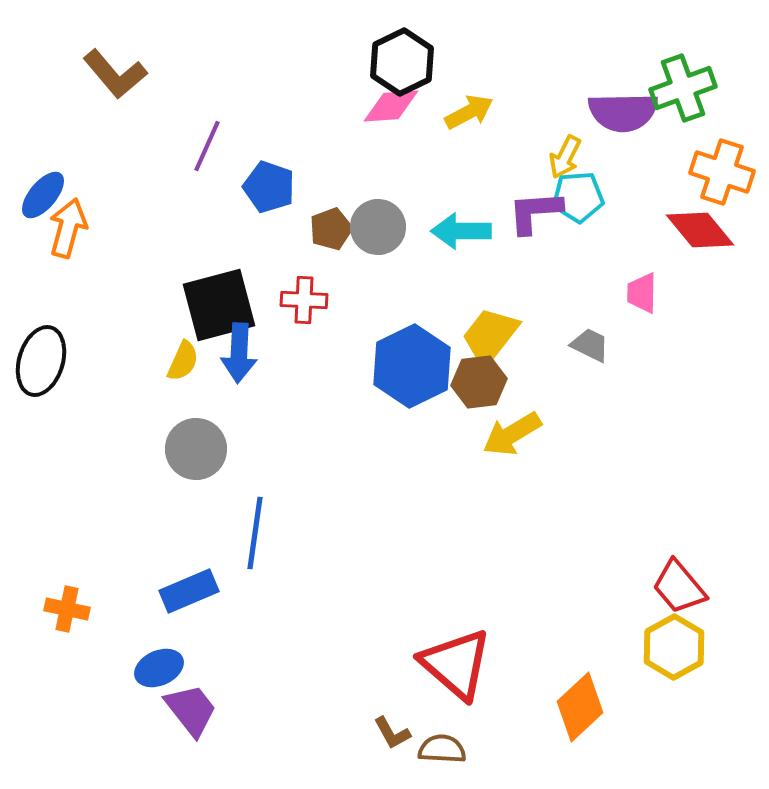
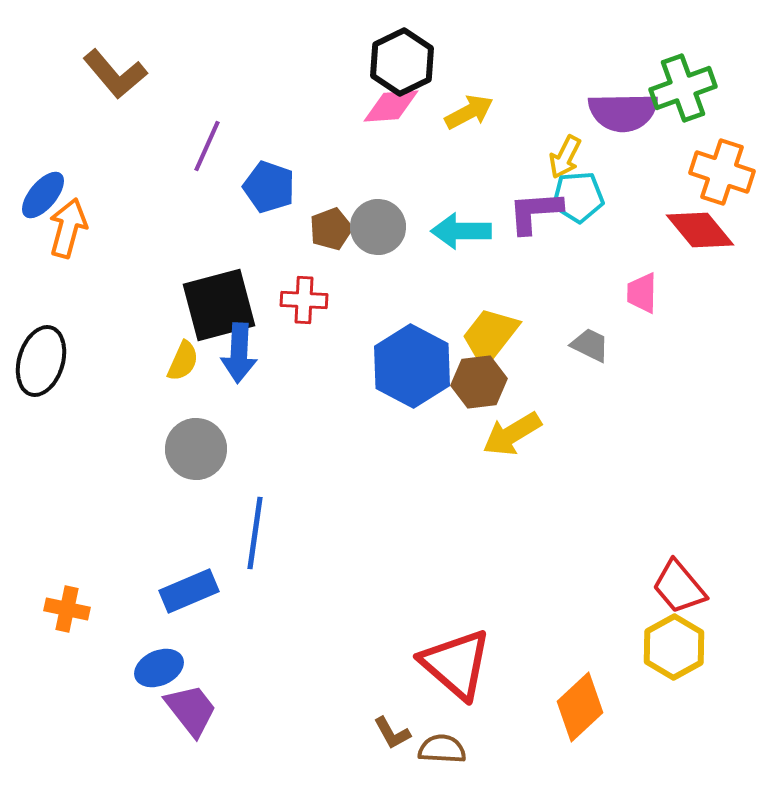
blue hexagon at (412, 366): rotated 6 degrees counterclockwise
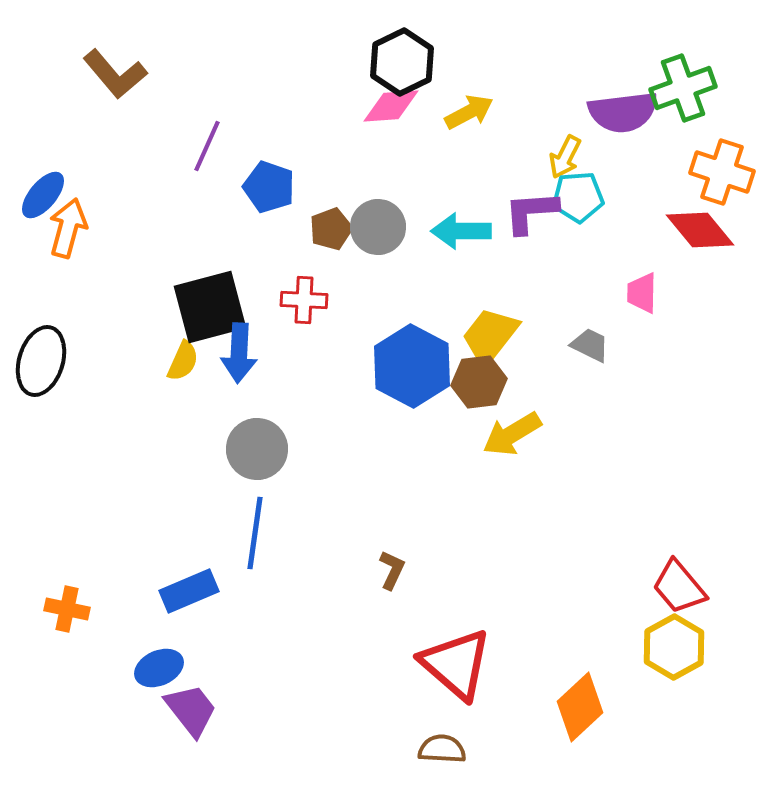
purple semicircle at (623, 112): rotated 6 degrees counterclockwise
purple L-shape at (535, 212): moved 4 px left
black square at (219, 305): moved 9 px left, 2 px down
gray circle at (196, 449): moved 61 px right
brown L-shape at (392, 733): moved 163 px up; rotated 126 degrees counterclockwise
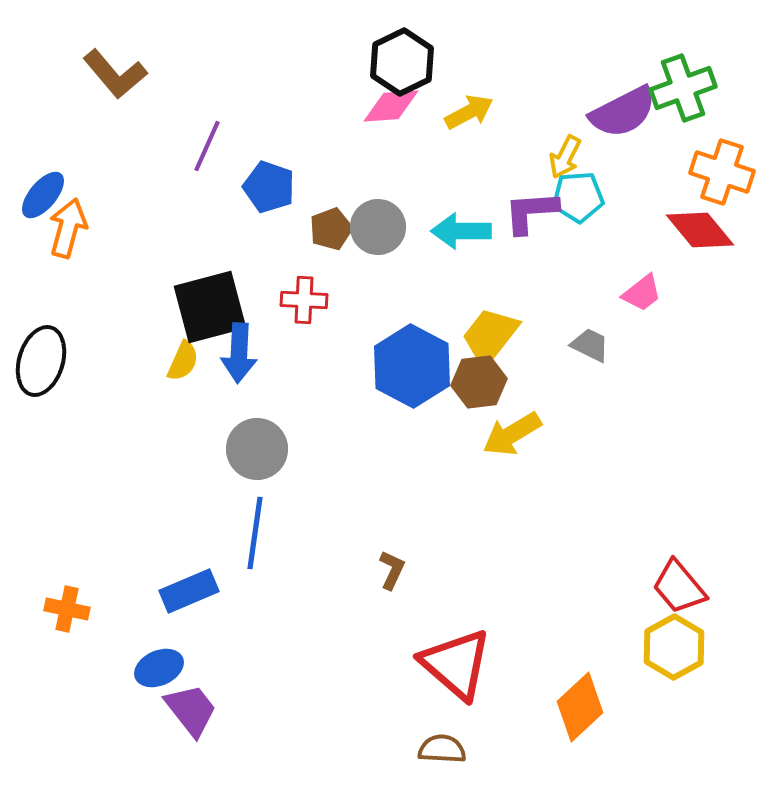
purple semicircle at (623, 112): rotated 20 degrees counterclockwise
pink trapezoid at (642, 293): rotated 129 degrees counterclockwise
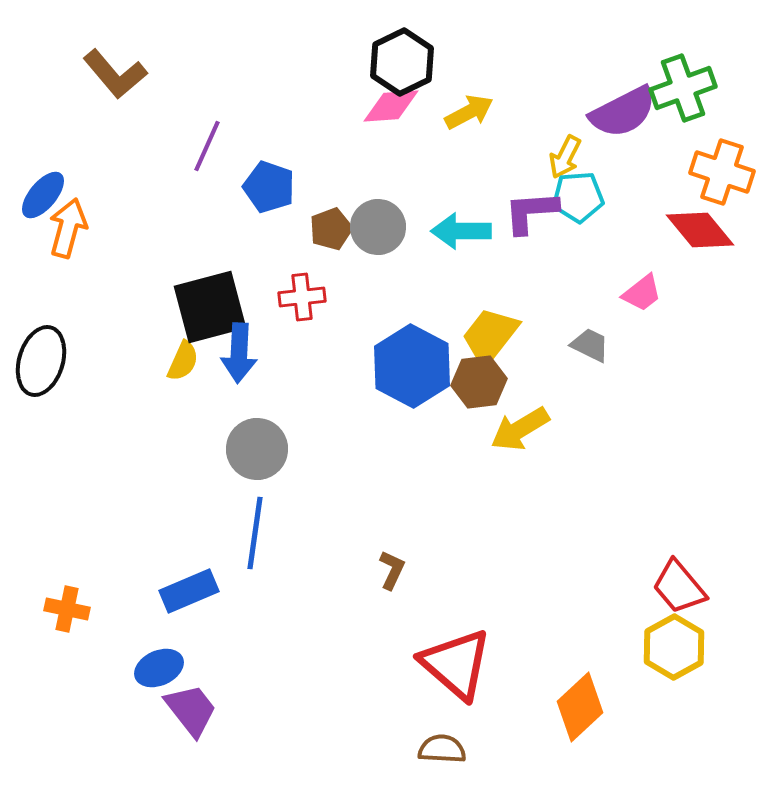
red cross at (304, 300): moved 2 px left, 3 px up; rotated 9 degrees counterclockwise
yellow arrow at (512, 434): moved 8 px right, 5 px up
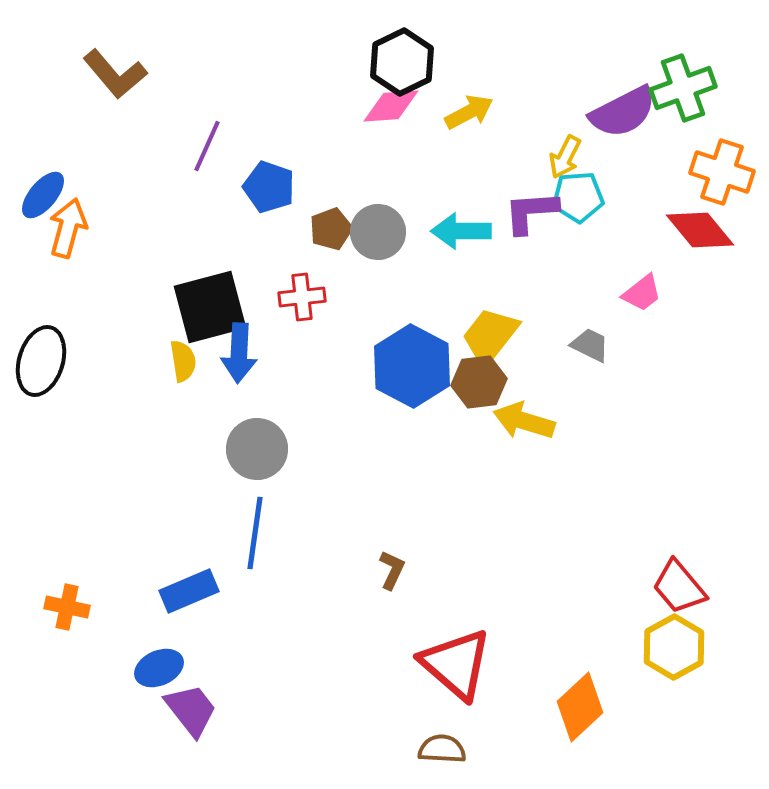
gray circle at (378, 227): moved 5 px down
yellow semicircle at (183, 361): rotated 33 degrees counterclockwise
yellow arrow at (520, 429): moved 4 px right, 8 px up; rotated 48 degrees clockwise
orange cross at (67, 609): moved 2 px up
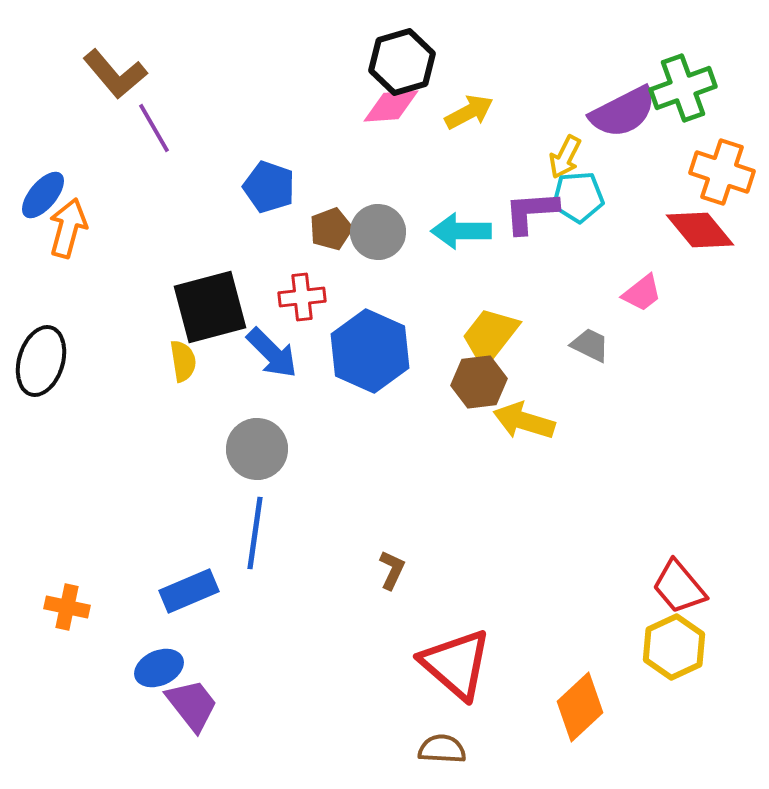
black hexagon at (402, 62): rotated 10 degrees clockwise
purple line at (207, 146): moved 53 px left, 18 px up; rotated 54 degrees counterclockwise
blue arrow at (239, 353): moved 33 px right; rotated 48 degrees counterclockwise
blue hexagon at (412, 366): moved 42 px left, 15 px up; rotated 4 degrees counterclockwise
yellow hexagon at (674, 647): rotated 4 degrees clockwise
purple trapezoid at (191, 710): moved 1 px right, 5 px up
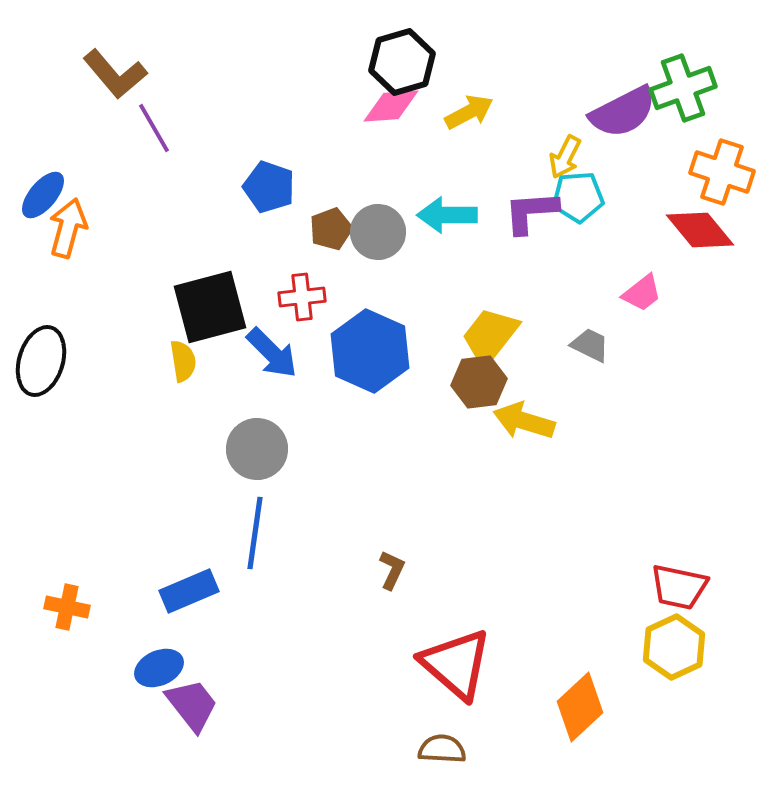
cyan arrow at (461, 231): moved 14 px left, 16 px up
red trapezoid at (679, 587): rotated 38 degrees counterclockwise
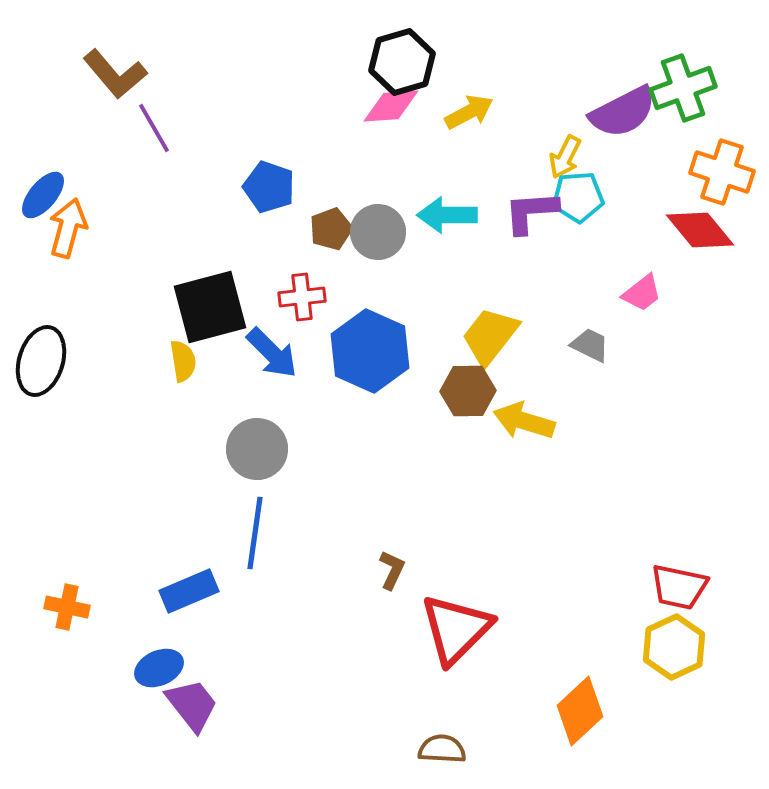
brown hexagon at (479, 382): moved 11 px left, 9 px down; rotated 6 degrees clockwise
red triangle at (456, 664): moved 35 px up; rotated 34 degrees clockwise
orange diamond at (580, 707): moved 4 px down
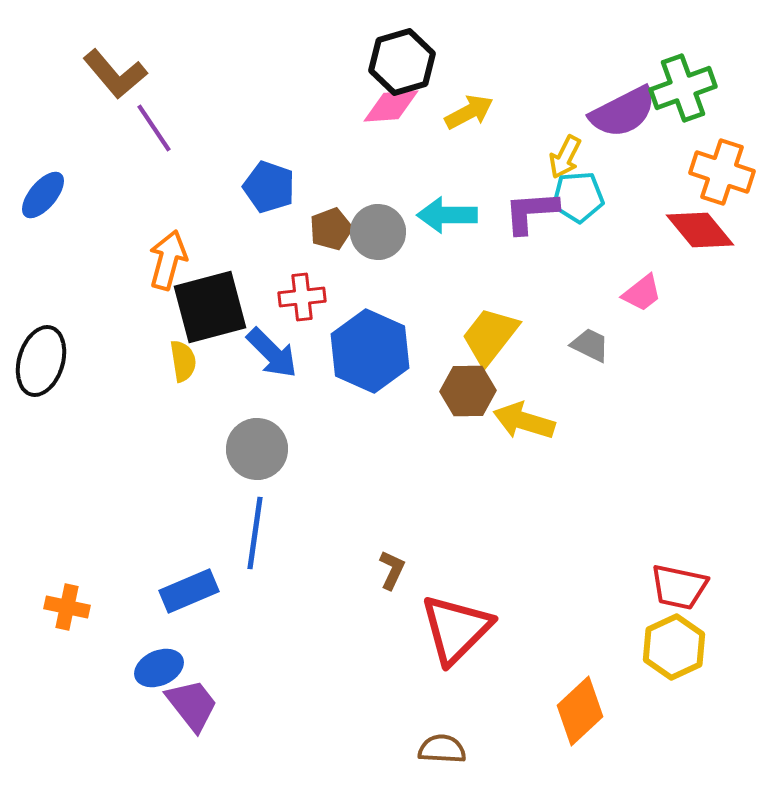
purple line at (154, 128): rotated 4 degrees counterclockwise
orange arrow at (68, 228): moved 100 px right, 32 px down
